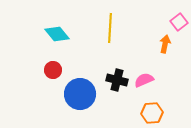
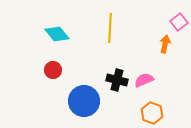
blue circle: moved 4 px right, 7 px down
orange hexagon: rotated 25 degrees clockwise
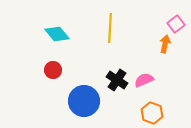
pink square: moved 3 px left, 2 px down
black cross: rotated 20 degrees clockwise
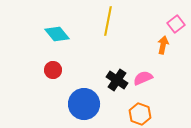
yellow line: moved 2 px left, 7 px up; rotated 8 degrees clockwise
orange arrow: moved 2 px left, 1 px down
pink semicircle: moved 1 px left, 2 px up
blue circle: moved 3 px down
orange hexagon: moved 12 px left, 1 px down
